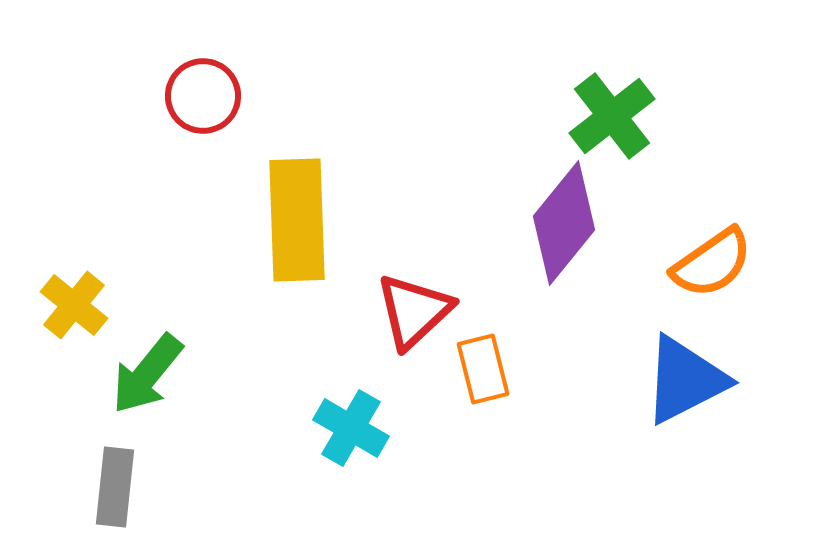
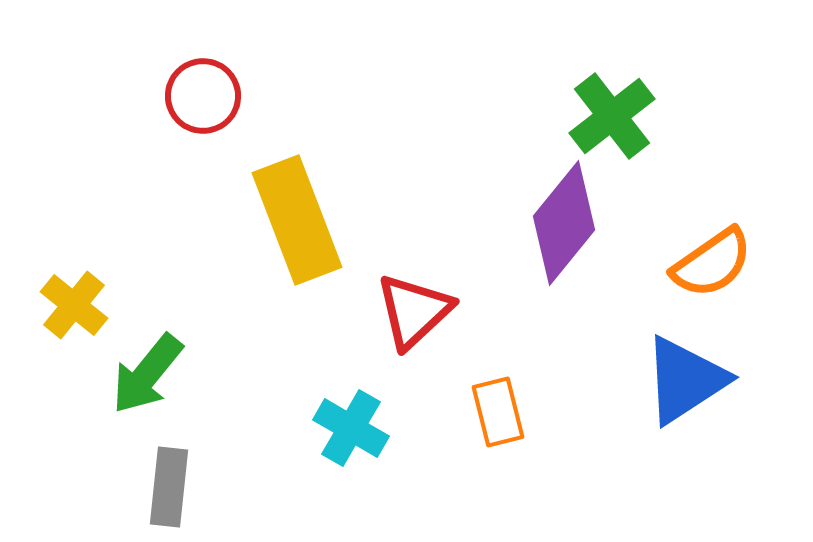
yellow rectangle: rotated 19 degrees counterclockwise
orange rectangle: moved 15 px right, 43 px down
blue triangle: rotated 6 degrees counterclockwise
gray rectangle: moved 54 px right
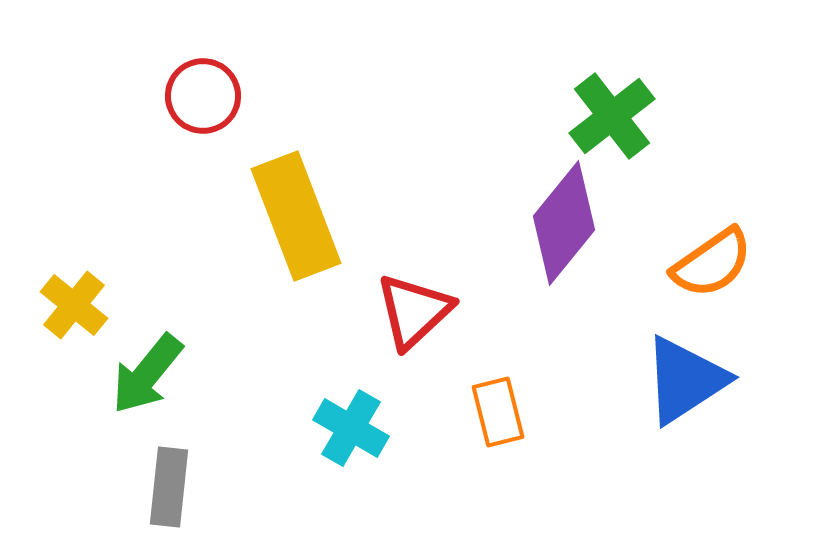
yellow rectangle: moved 1 px left, 4 px up
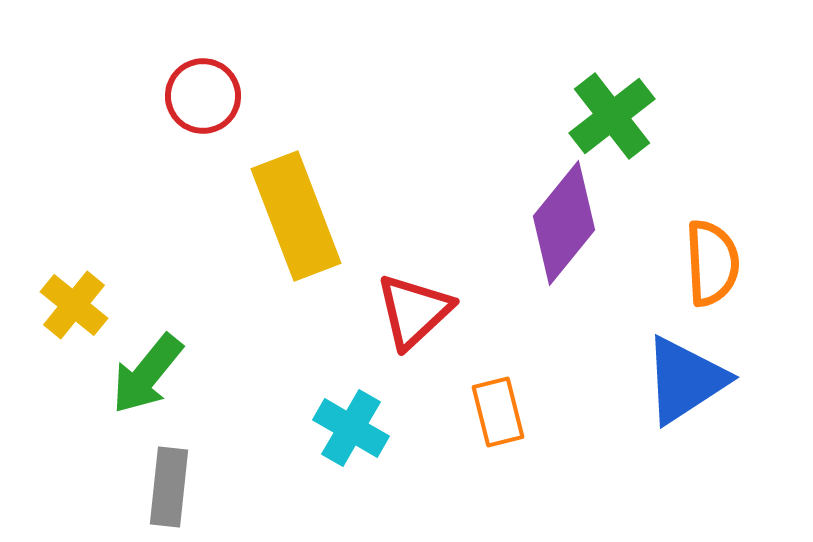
orange semicircle: rotated 58 degrees counterclockwise
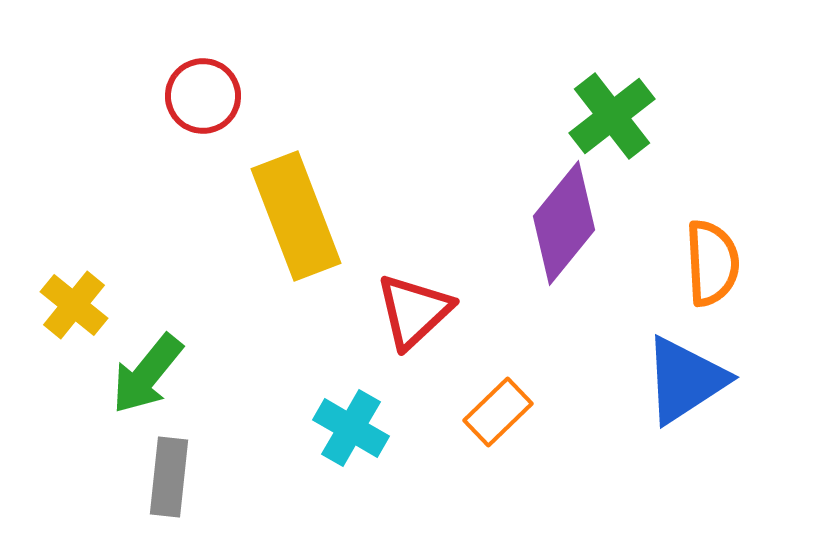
orange rectangle: rotated 60 degrees clockwise
gray rectangle: moved 10 px up
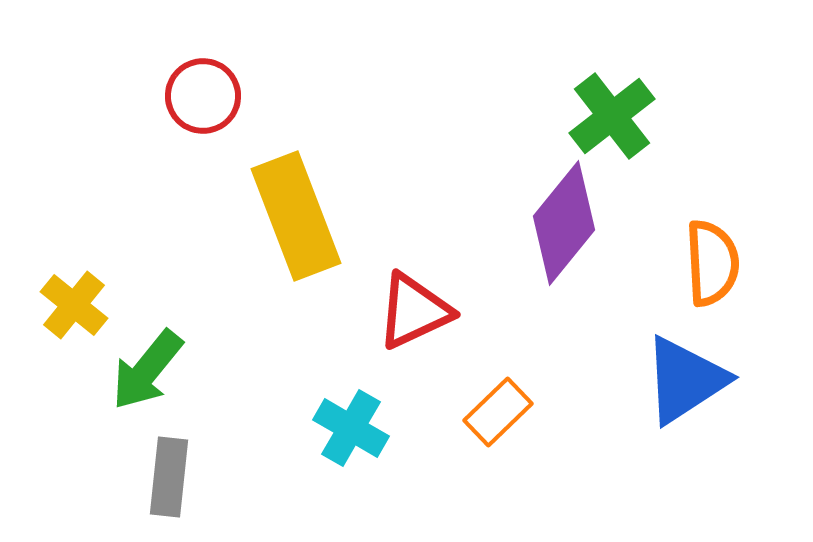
red triangle: rotated 18 degrees clockwise
green arrow: moved 4 px up
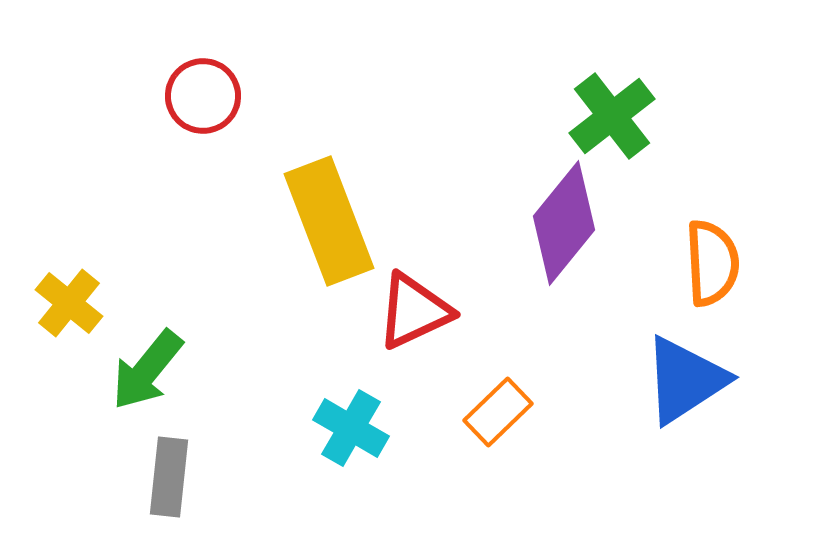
yellow rectangle: moved 33 px right, 5 px down
yellow cross: moved 5 px left, 2 px up
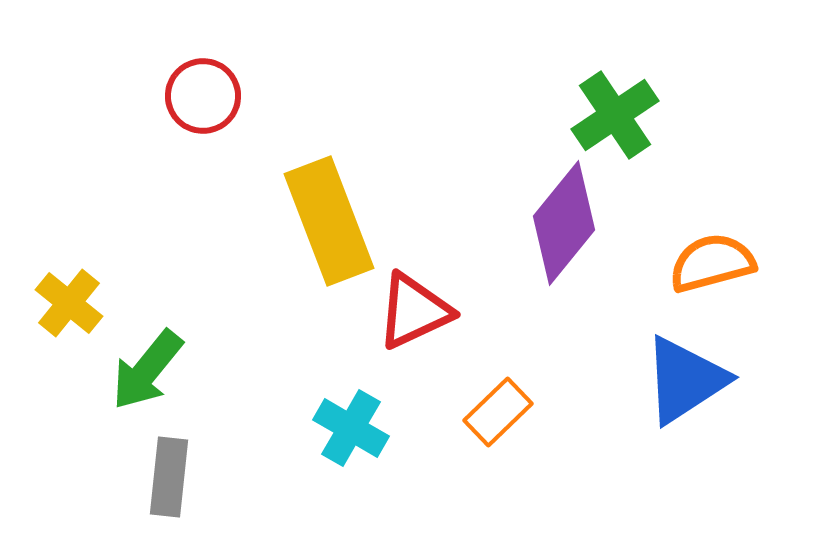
green cross: moved 3 px right, 1 px up; rotated 4 degrees clockwise
orange semicircle: rotated 102 degrees counterclockwise
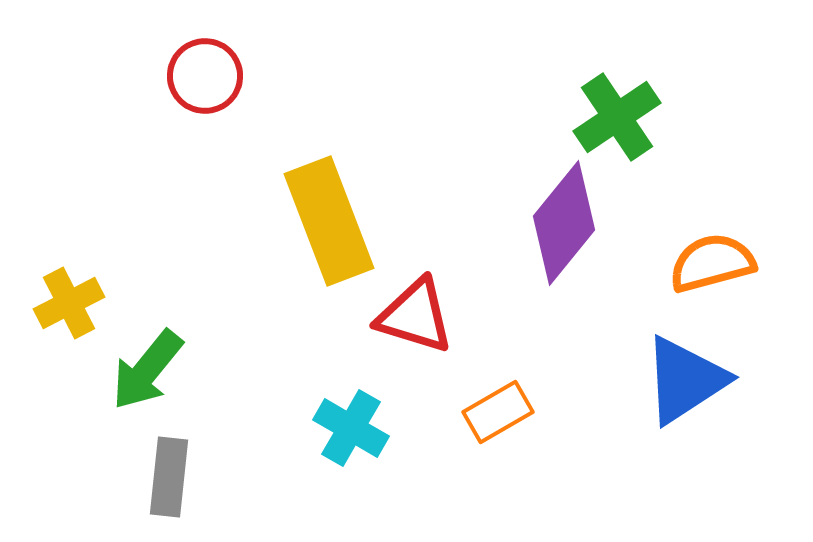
red circle: moved 2 px right, 20 px up
green cross: moved 2 px right, 2 px down
yellow cross: rotated 24 degrees clockwise
red triangle: moved 1 px right, 5 px down; rotated 42 degrees clockwise
orange rectangle: rotated 14 degrees clockwise
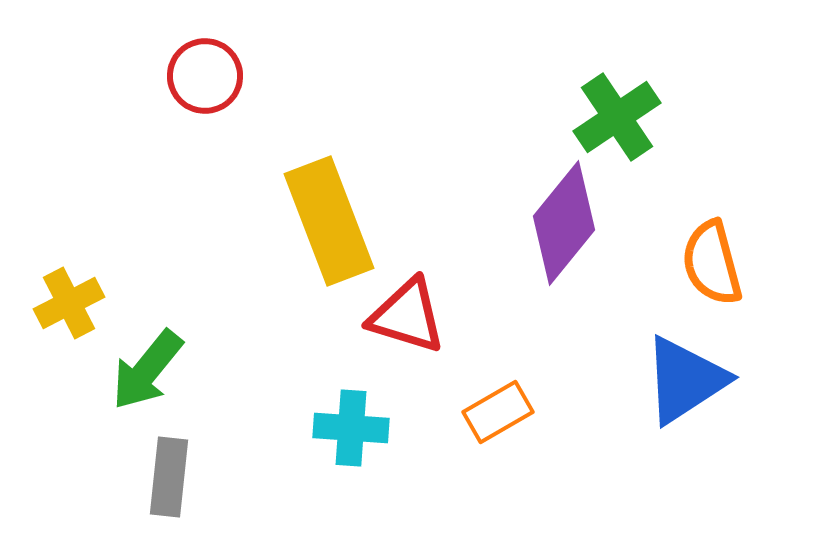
orange semicircle: rotated 90 degrees counterclockwise
red triangle: moved 8 px left
cyan cross: rotated 26 degrees counterclockwise
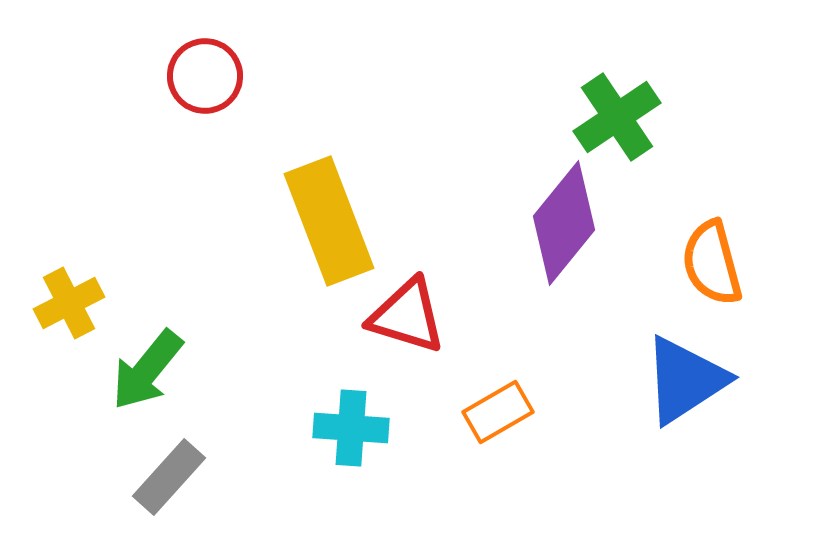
gray rectangle: rotated 36 degrees clockwise
